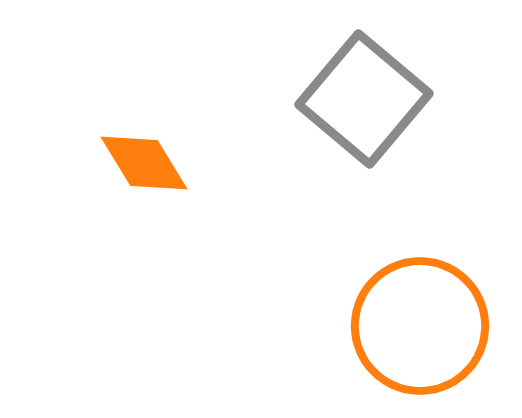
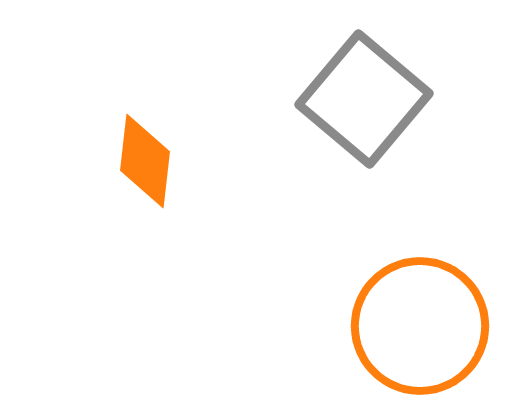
orange diamond: moved 1 px right, 2 px up; rotated 38 degrees clockwise
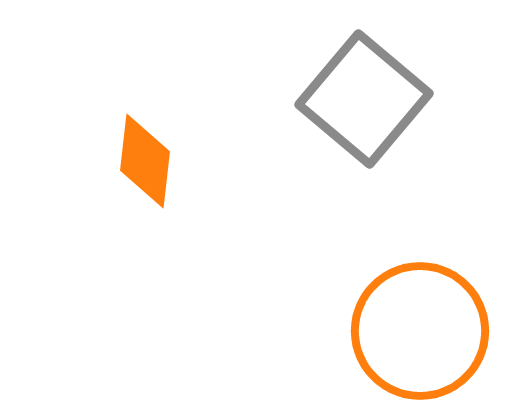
orange circle: moved 5 px down
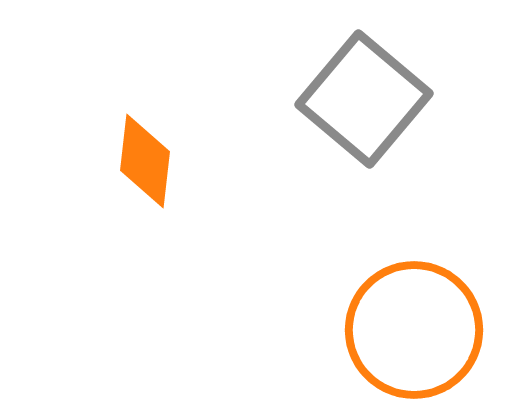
orange circle: moved 6 px left, 1 px up
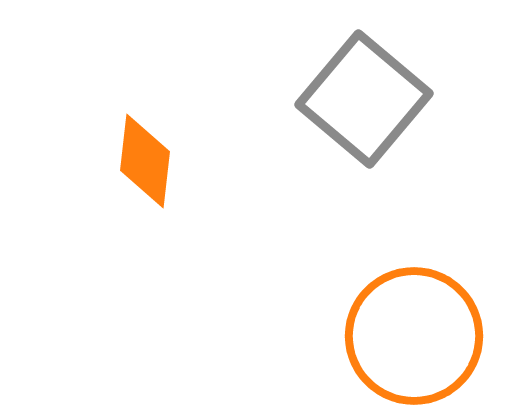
orange circle: moved 6 px down
